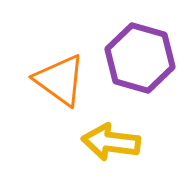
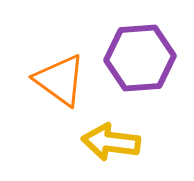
purple hexagon: rotated 20 degrees counterclockwise
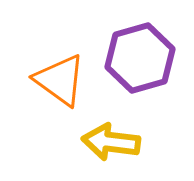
purple hexagon: rotated 12 degrees counterclockwise
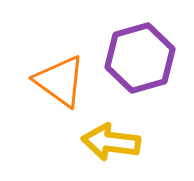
orange triangle: moved 1 px down
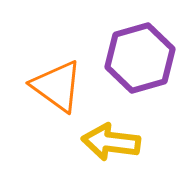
orange triangle: moved 3 px left, 5 px down
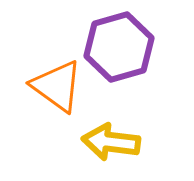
purple hexagon: moved 21 px left, 11 px up
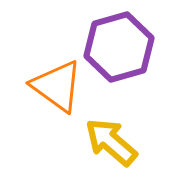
yellow arrow: rotated 34 degrees clockwise
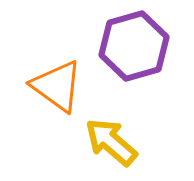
purple hexagon: moved 15 px right, 1 px up
